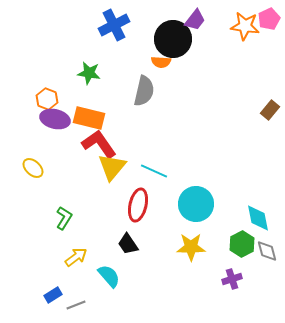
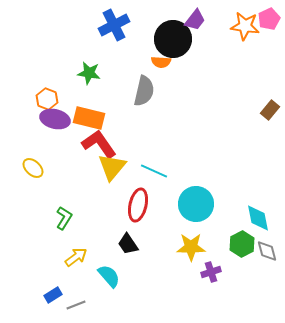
purple cross: moved 21 px left, 7 px up
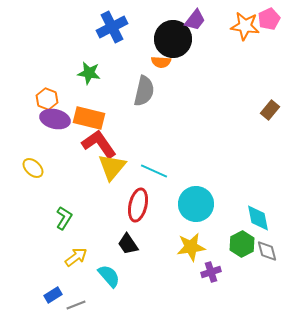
blue cross: moved 2 px left, 2 px down
yellow star: rotated 8 degrees counterclockwise
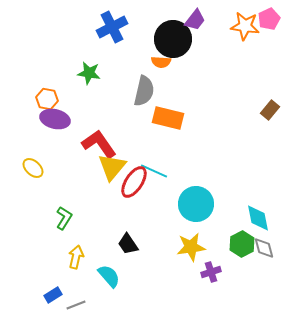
orange hexagon: rotated 10 degrees counterclockwise
orange rectangle: moved 79 px right
red ellipse: moved 4 px left, 23 px up; rotated 20 degrees clockwise
gray diamond: moved 3 px left, 3 px up
yellow arrow: rotated 40 degrees counterclockwise
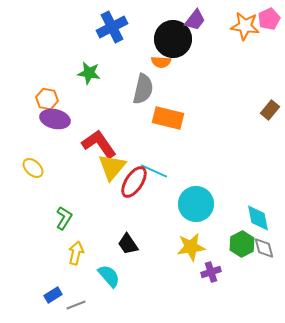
gray semicircle: moved 1 px left, 2 px up
yellow arrow: moved 4 px up
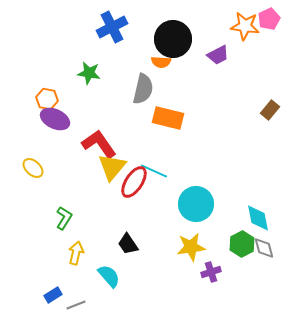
purple trapezoid: moved 23 px right, 35 px down; rotated 25 degrees clockwise
purple ellipse: rotated 12 degrees clockwise
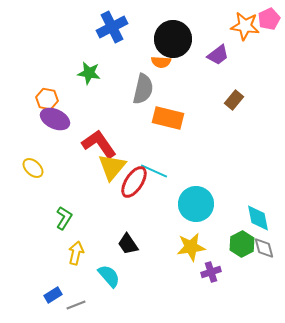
purple trapezoid: rotated 10 degrees counterclockwise
brown rectangle: moved 36 px left, 10 px up
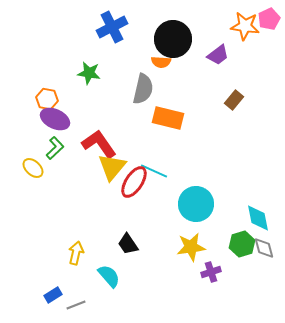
green L-shape: moved 9 px left, 70 px up; rotated 15 degrees clockwise
green hexagon: rotated 10 degrees clockwise
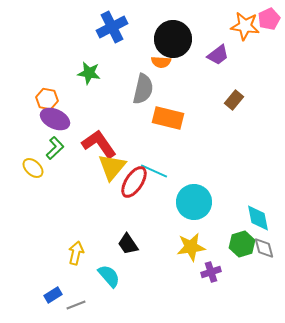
cyan circle: moved 2 px left, 2 px up
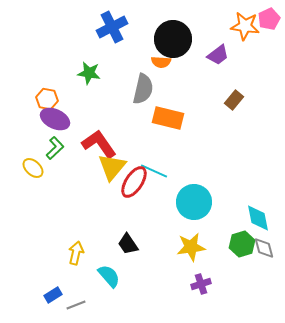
purple cross: moved 10 px left, 12 px down
